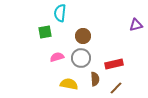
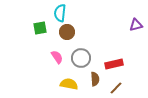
green square: moved 5 px left, 4 px up
brown circle: moved 16 px left, 4 px up
pink semicircle: rotated 72 degrees clockwise
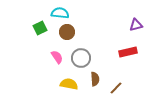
cyan semicircle: rotated 90 degrees clockwise
green square: rotated 16 degrees counterclockwise
red rectangle: moved 14 px right, 12 px up
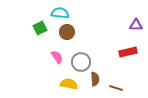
purple triangle: rotated 16 degrees clockwise
gray circle: moved 4 px down
brown line: rotated 64 degrees clockwise
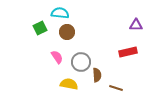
brown semicircle: moved 2 px right, 4 px up
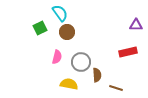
cyan semicircle: rotated 48 degrees clockwise
pink semicircle: rotated 48 degrees clockwise
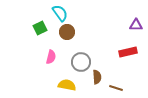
pink semicircle: moved 6 px left
brown semicircle: moved 2 px down
yellow semicircle: moved 2 px left, 1 px down
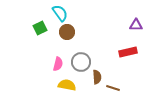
pink semicircle: moved 7 px right, 7 px down
brown line: moved 3 px left
